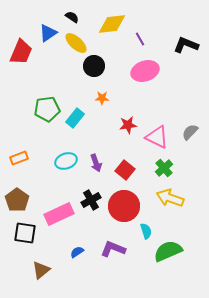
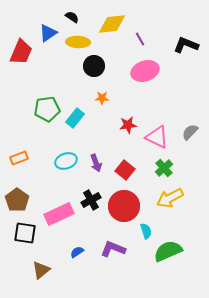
yellow ellipse: moved 2 px right, 1 px up; rotated 40 degrees counterclockwise
yellow arrow: rotated 48 degrees counterclockwise
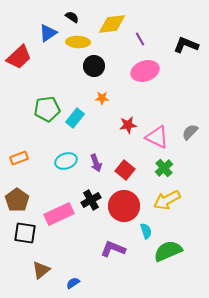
red trapezoid: moved 2 px left, 5 px down; rotated 24 degrees clockwise
yellow arrow: moved 3 px left, 2 px down
blue semicircle: moved 4 px left, 31 px down
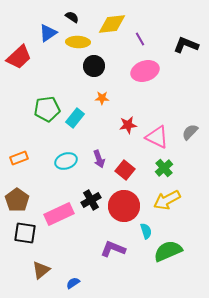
purple arrow: moved 3 px right, 4 px up
